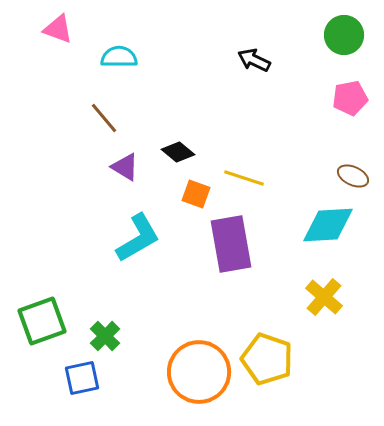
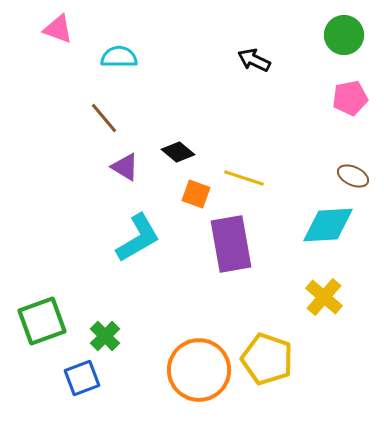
orange circle: moved 2 px up
blue square: rotated 9 degrees counterclockwise
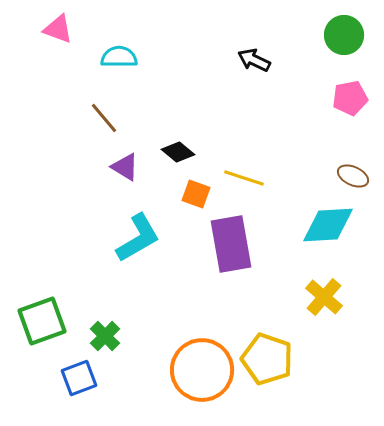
orange circle: moved 3 px right
blue square: moved 3 px left
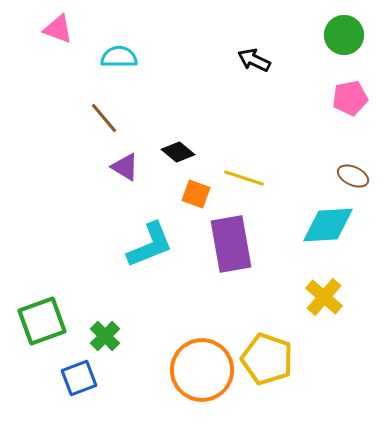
cyan L-shape: moved 12 px right, 7 px down; rotated 8 degrees clockwise
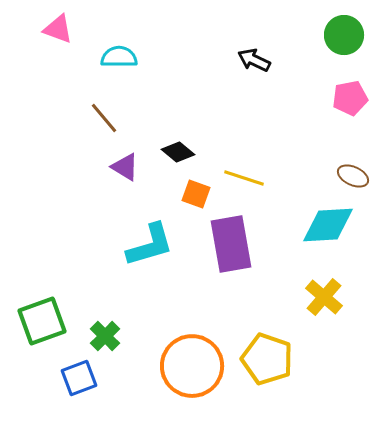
cyan L-shape: rotated 6 degrees clockwise
orange circle: moved 10 px left, 4 px up
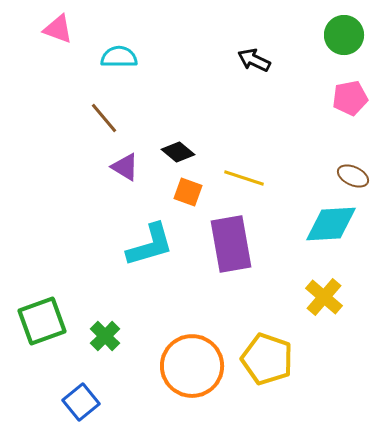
orange square: moved 8 px left, 2 px up
cyan diamond: moved 3 px right, 1 px up
blue square: moved 2 px right, 24 px down; rotated 18 degrees counterclockwise
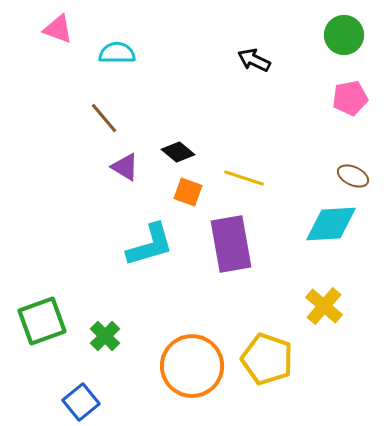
cyan semicircle: moved 2 px left, 4 px up
yellow cross: moved 9 px down
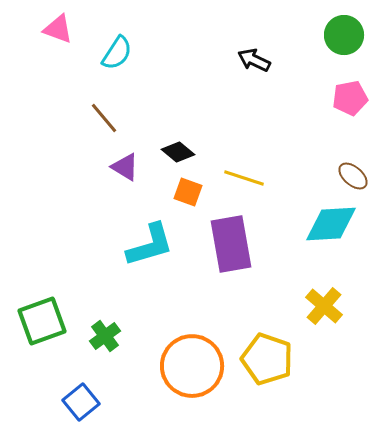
cyan semicircle: rotated 123 degrees clockwise
brown ellipse: rotated 16 degrees clockwise
green cross: rotated 8 degrees clockwise
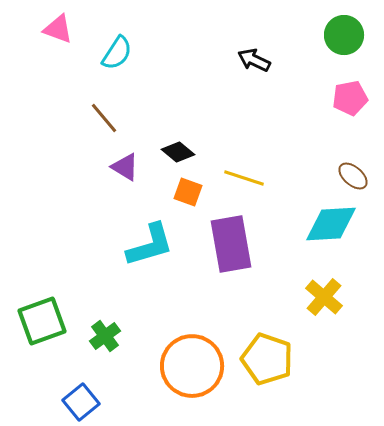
yellow cross: moved 9 px up
